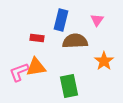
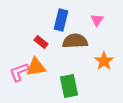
red rectangle: moved 4 px right, 4 px down; rotated 32 degrees clockwise
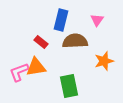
orange star: rotated 18 degrees clockwise
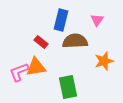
green rectangle: moved 1 px left, 1 px down
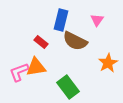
brown semicircle: rotated 150 degrees counterclockwise
orange star: moved 4 px right, 2 px down; rotated 12 degrees counterclockwise
green rectangle: rotated 25 degrees counterclockwise
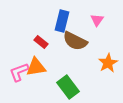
blue rectangle: moved 1 px right, 1 px down
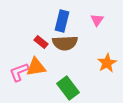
brown semicircle: moved 10 px left, 2 px down; rotated 30 degrees counterclockwise
orange star: moved 1 px left
green rectangle: moved 1 px down
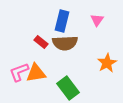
orange triangle: moved 6 px down
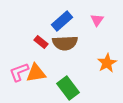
blue rectangle: rotated 35 degrees clockwise
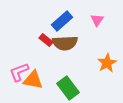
red rectangle: moved 5 px right, 2 px up
orange triangle: moved 3 px left, 7 px down; rotated 20 degrees clockwise
